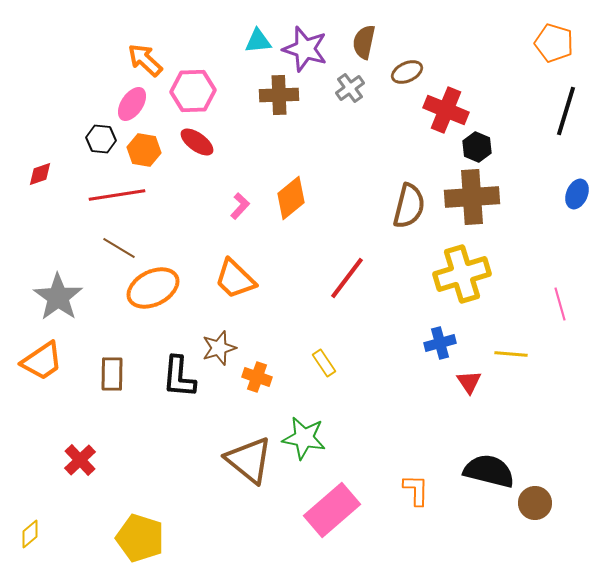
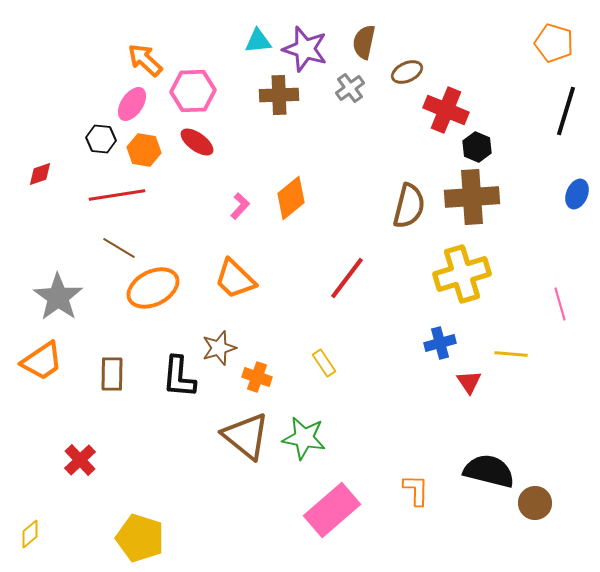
brown triangle at (249, 460): moved 3 px left, 24 px up
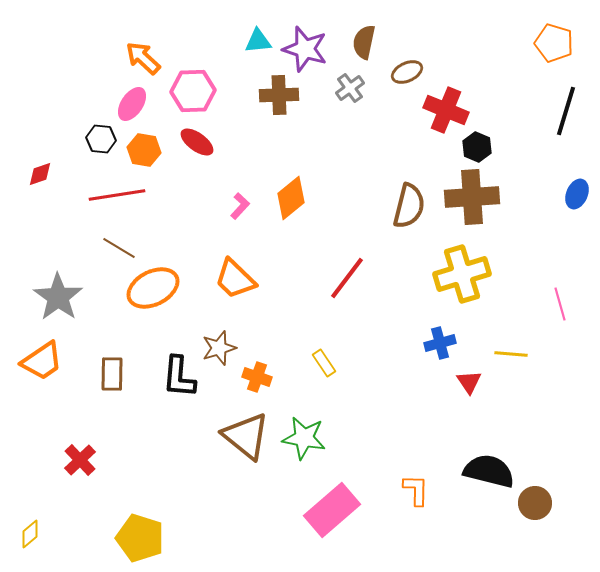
orange arrow at (145, 60): moved 2 px left, 2 px up
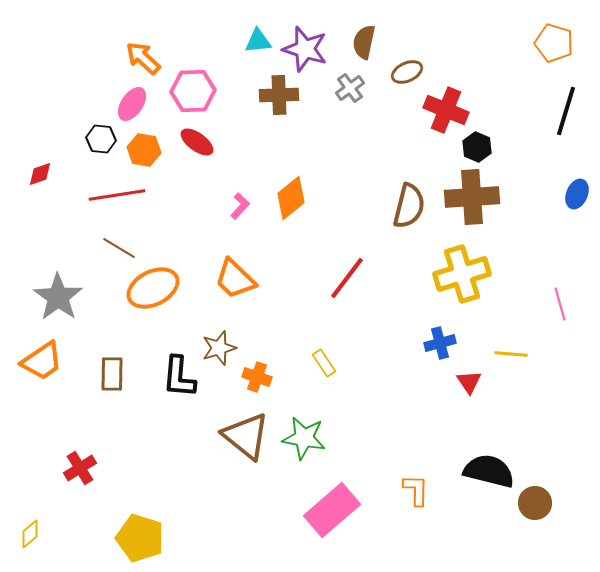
red cross at (80, 460): moved 8 px down; rotated 12 degrees clockwise
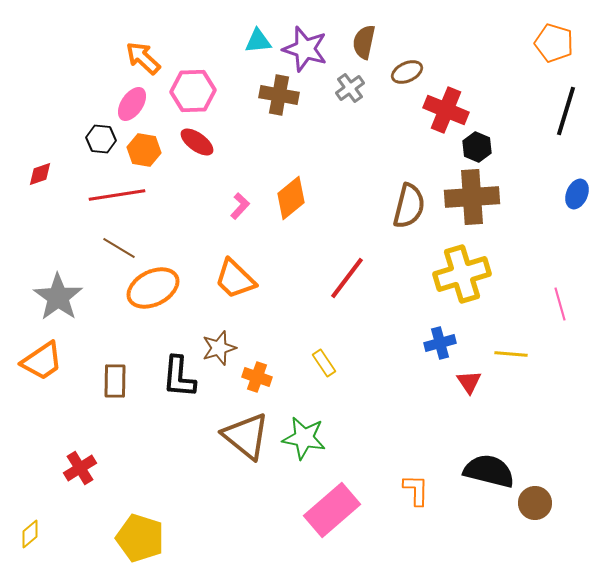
brown cross at (279, 95): rotated 12 degrees clockwise
brown rectangle at (112, 374): moved 3 px right, 7 px down
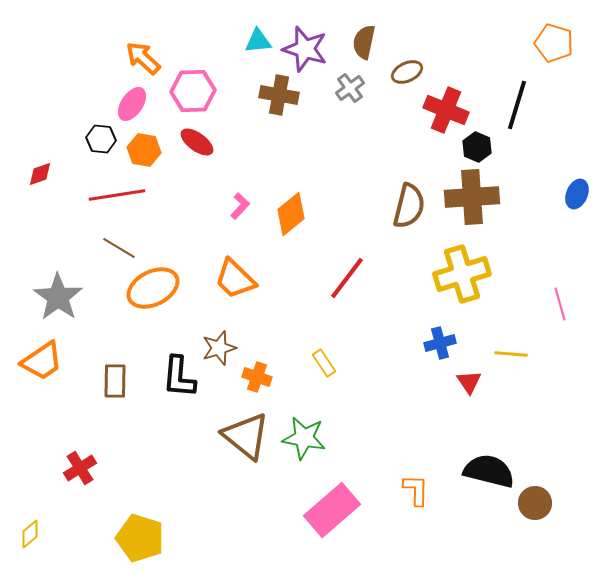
black line at (566, 111): moved 49 px left, 6 px up
orange diamond at (291, 198): moved 16 px down
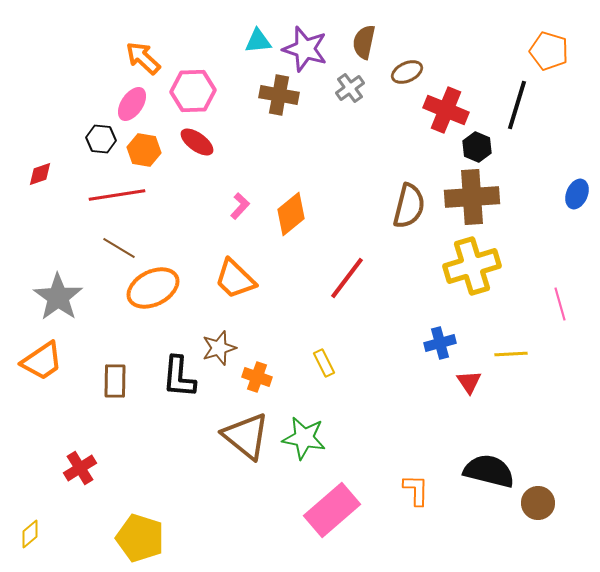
orange pentagon at (554, 43): moved 5 px left, 8 px down
yellow cross at (462, 274): moved 10 px right, 8 px up
yellow line at (511, 354): rotated 8 degrees counterclockwise
yellow rectangle at (324, 363): rotated 8 degrees clockwise
brown circle at (535, 503): moved 3 px right
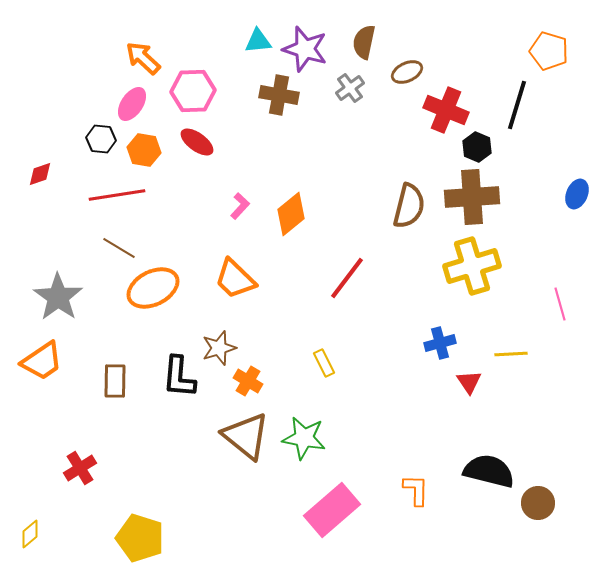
orange cross at (257, 377): moved 9 px left, 4 px down; rotated 12 degrees clockwise
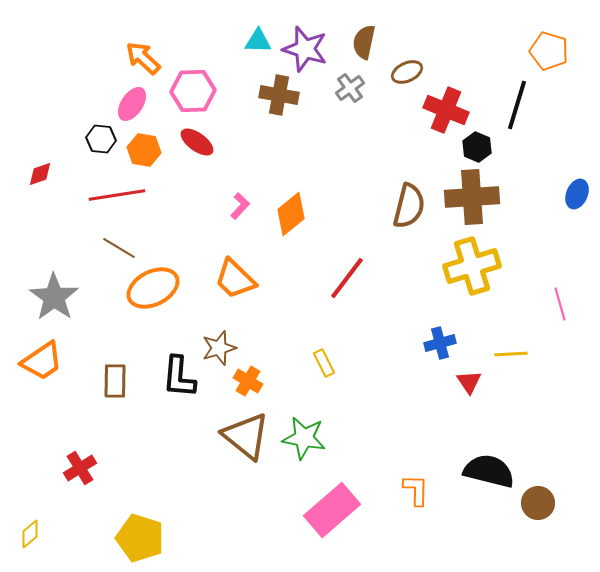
cyan triangle at (258, 41): rotated 8 degrees clockwise
gray star at (58, 297): moved 4 px left
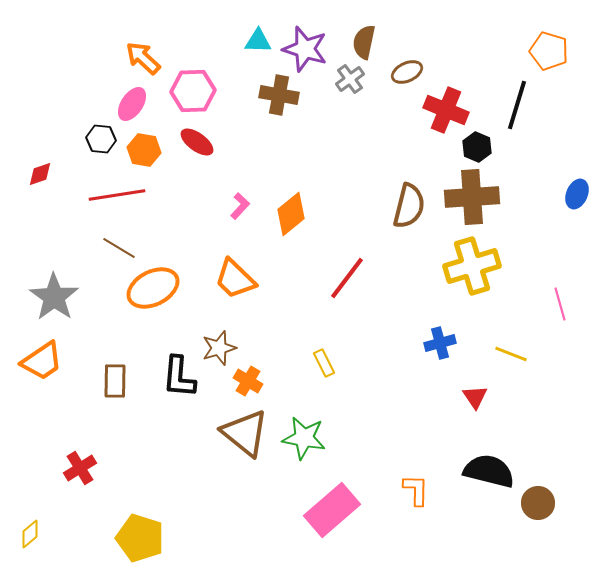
gray cross at (350, 88): moved 9 px up
yellow line at (511, 354): rotated 24 degrees clockwise
red triangle at (469, 382): moved 6 px right, 15 px down
brown triangle at (246, 436): moved 1 px left, 3 px up
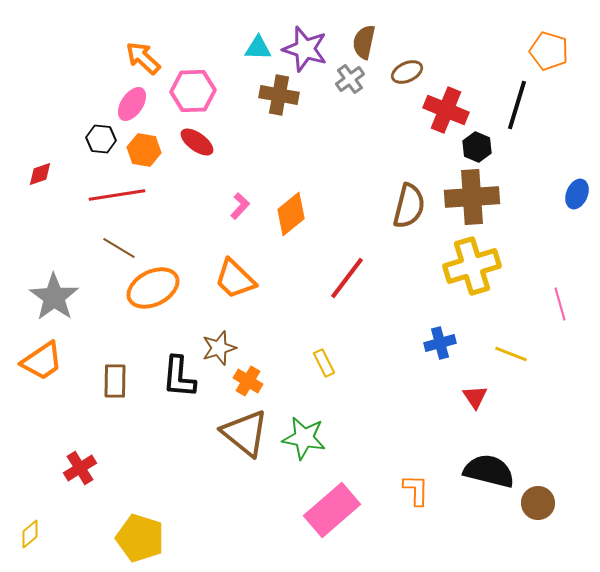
cyan triangle at (258, 41): moved 7 px down
